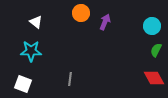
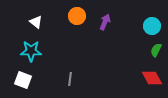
orange circle: moved 4 px left, 3 px down
red diamond: moved 2 px left
white square: moved 4 px up
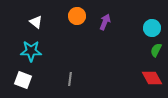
cyan circle: moved 2 px down
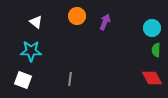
green semicircle: rotated 24 degrees counterclockwise
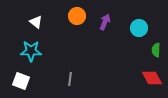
cyan circle: moved 13 px left
white square: moved 2 px left, 1 px down
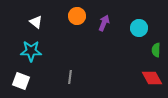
purple arrow: moved 1 px left, 1 px down
gray line: moved 2 px up
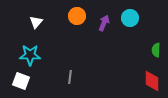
white triangle: rotated 32 degrees clockwise
cyan circle: moved 9 px left, 10 px up
cyan star: moved 1 px left, 4 px down
red diamond: moved 3 px down; rotated 30 degrees clockwise
